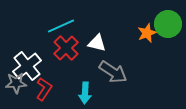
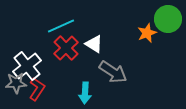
green circle: moved 5 px up
white triangle: moved 3 px left, 1 px down; rotated 18 degrees clockwise
red L-shape: moved 7 px left
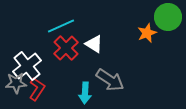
green circle: moved 2 px up
gray arrow: moved 3 px left, 8 px down
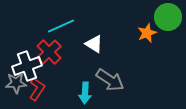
red cross: moved 17 px left, 4 px down
white cross: rotated 20 degrees clockwise
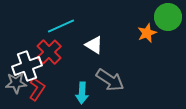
white triangle: moved 1 px down
cyan arrow: moved 3 px left
